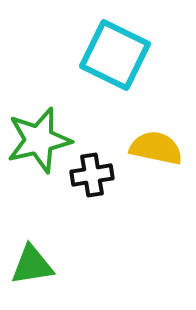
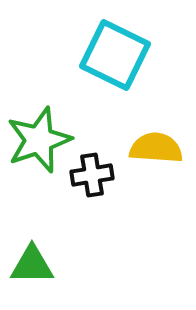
green star: rotated 6 degrees counterclockwise
yellow semicircle: rotated 8 degrees counterclockwise
green triangle: rotated 9 degrees clockwise
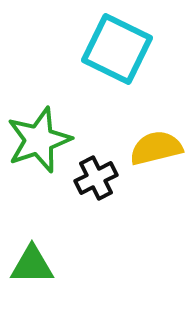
cyan square: moved 2 px right, 6 px up
yellow semicircle: rotated 18 degrees counterclockwise
black cross: moved 4 px right, 3 px down; rotated 18 degrees counterclockwise
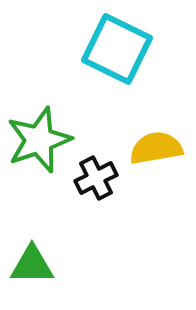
yellow semicircle: rotated 4 degrees clockwise
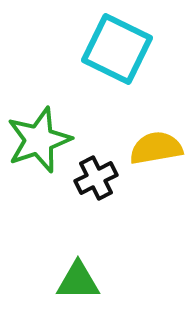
green triangle: moved 46 px right, 16 px down
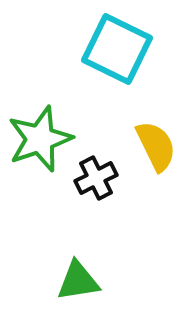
green star: moved 1 px right, 1 px up
yellow semicircle: moved 2 px up; rotated 74 degrees clockwise
green triangle: rotated 9 degrees counterclockwise
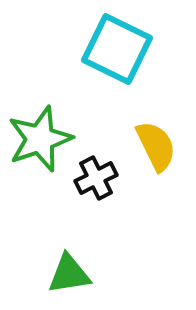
green triangle: moved 9 px left, 7 px up
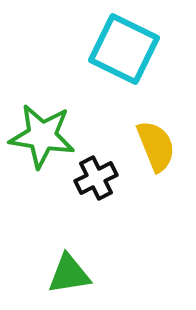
cyan square: moved 7 px right
green star: moved 2 px right, 3 px up; rotated 28 degrees clockwise
yellow semicircle: rotated 4 degrees clockwise
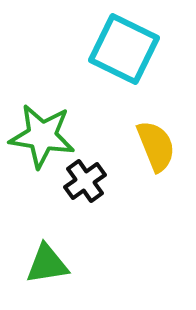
black cross: moved 11 px left, 3 px down; rotated 9 degrees counterclockwise
green triangle: moved 22 px left, 10 px up
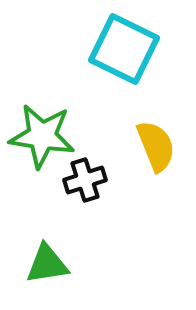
black cross: moved 1 px up; rotated 18 degrees clockwise
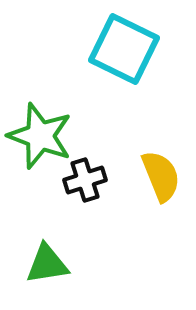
green star: moved 2 px left; rotated 12 degrees clockwise
yellow semicircle: moved 5 px right, 30 px down
